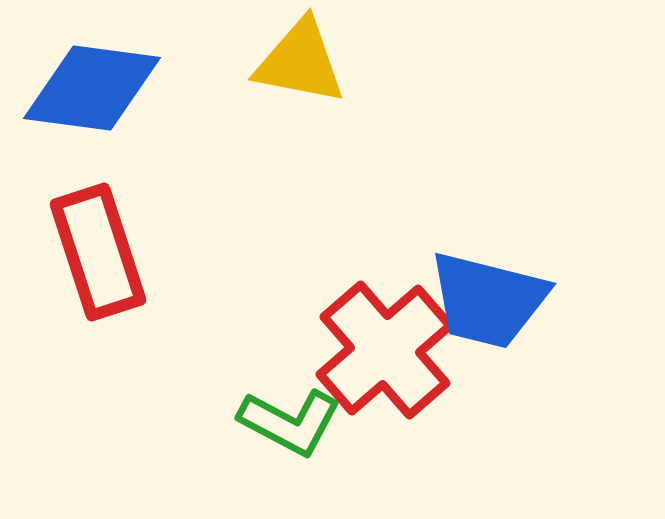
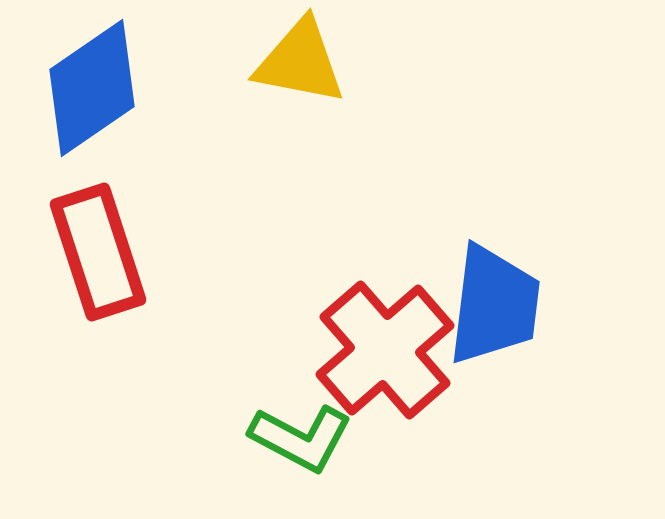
blue diamond: rotated 42 degrees counterclockwise
blue trapezoid: moved 6 px right, 5 px down; rotated 97 degrees counterclockwise
green L-shape: moved 11 px right, 16 px down
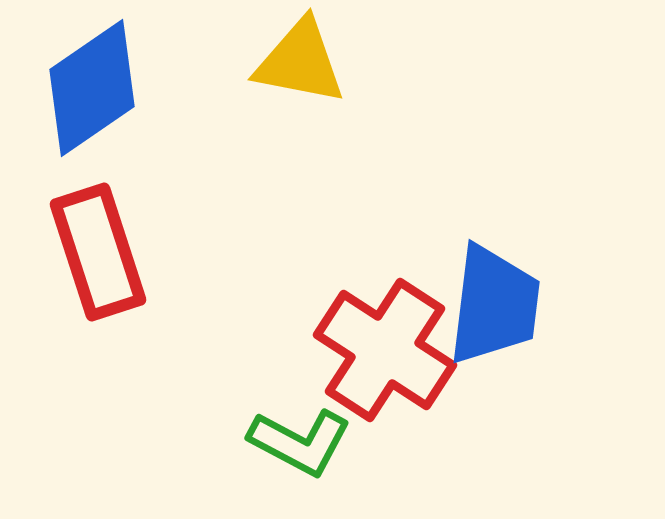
red cross: rotated 16 degrees counterclockwise
green L-shape: moved 1 px left, 4 px down
